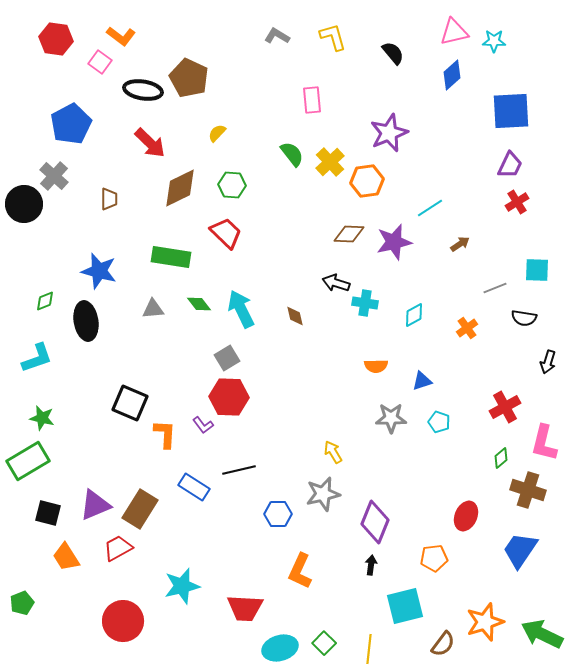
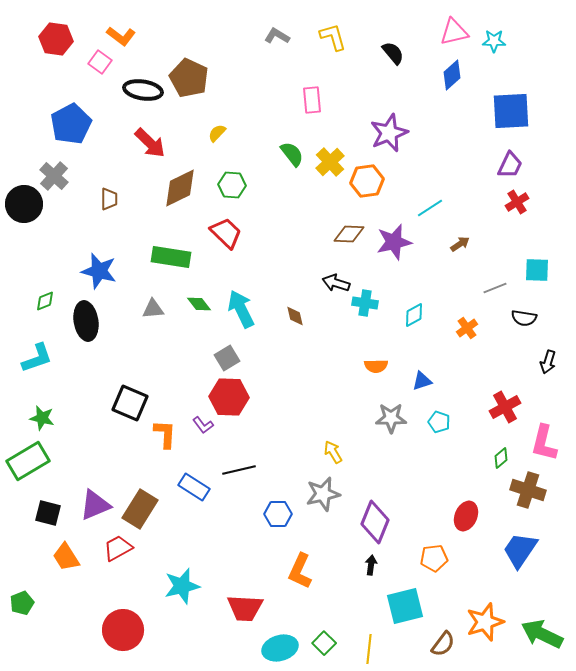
red circle at (123, 621): moved 9 px down
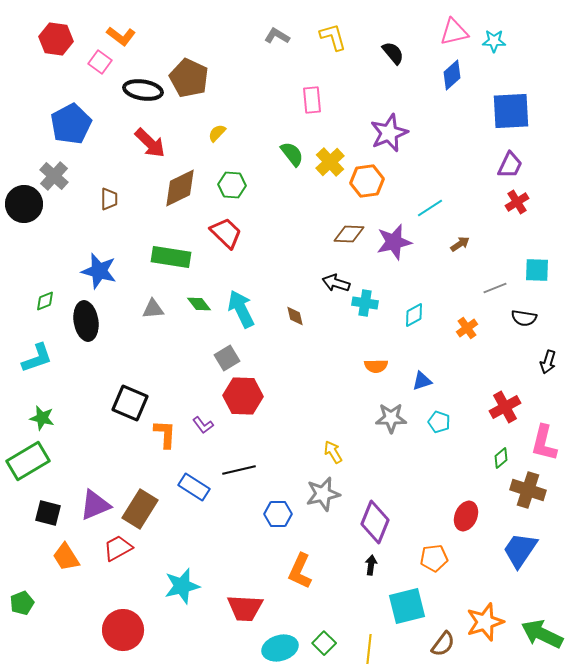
red hexagon at (229, 397): moved 14 px right, 1 px up
cyan square at (405, 606): moved 2 px right
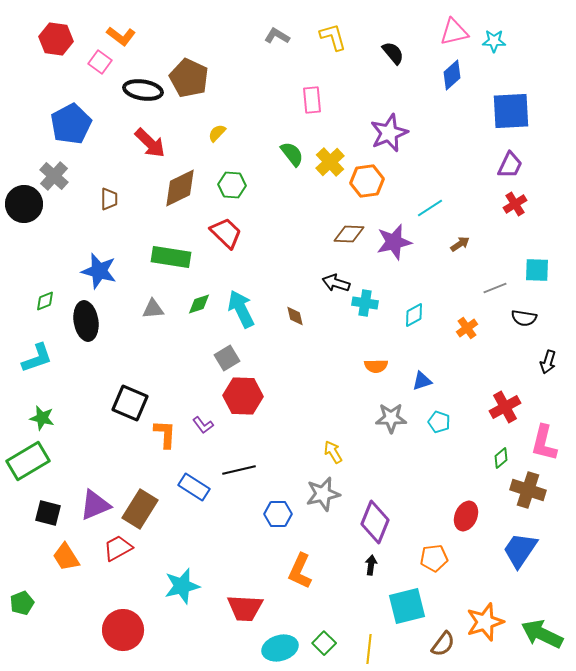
red cross at (517, 202): moved 2 px left, 2 px down
green diamond at (199, 304): rotated 70 degrees counterclockwise
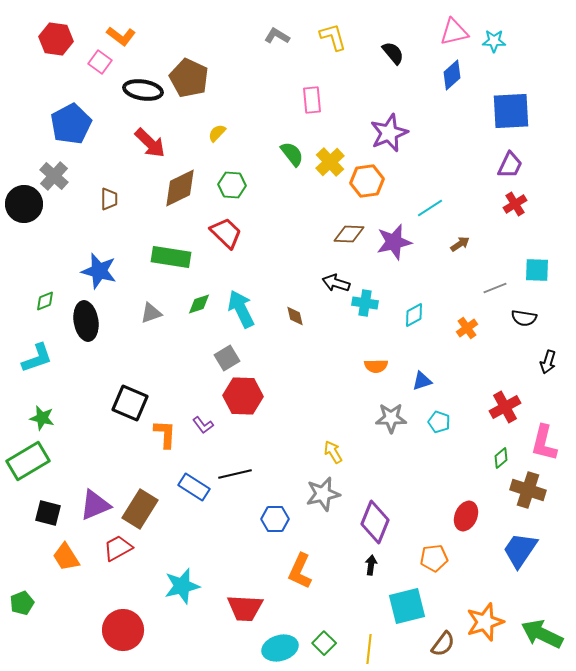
gray triangle at (153, 309): moved 2 px left, 4 px down; rotated 15 degrees counterclockwise
black line at (239, 470): moved 4 px left, 4 px down
blue hexagon at (278, 514): moved 3 px left, 5 px down
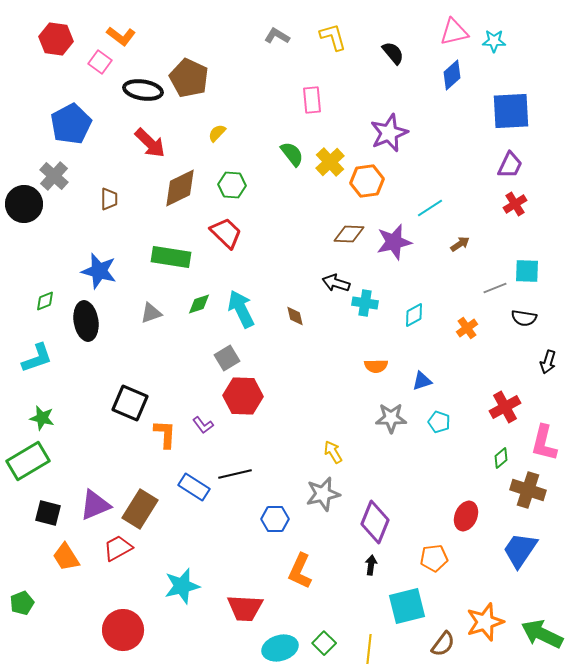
cyan square at (537, 270): moved 10 px left, 1 px down
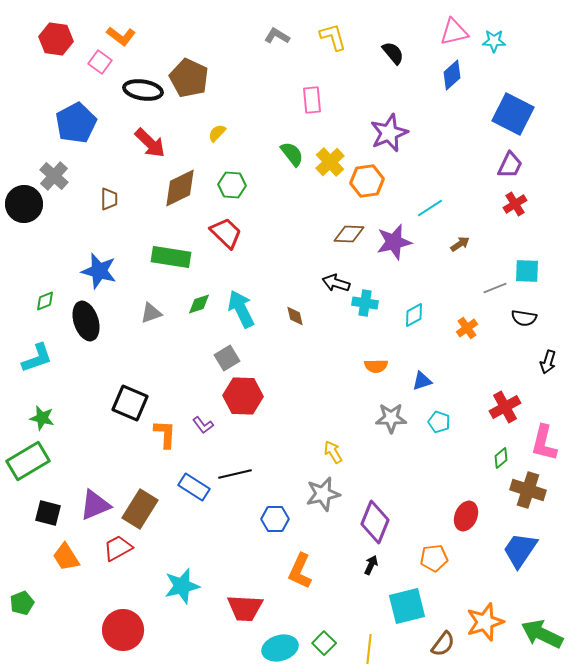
blue square at (511, 111): moved 2 px right, 3 px down; rotated 30 degrees clockwise
blue pentagon at (71, 124): moved 5 px right, 1 px up
black ellipse at (86, 321): rotated 9 degrees counterclockwise
black arrow at (371, 565): rotated 18 degrees clockwise
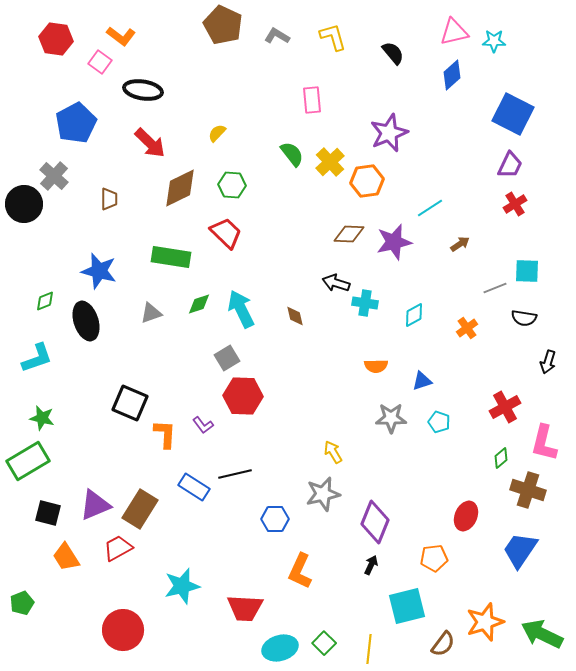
brown pentagon at (189, 78): moved 34 px right, 53 px up
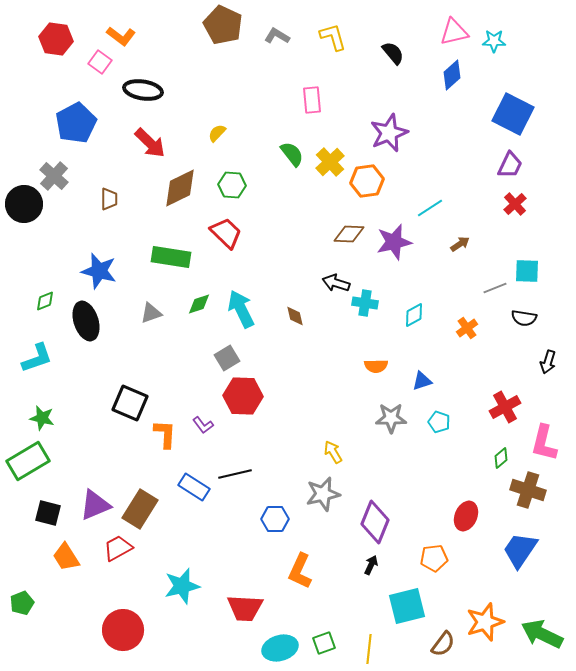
red cross at (515, 204): rotated 10 degrees counterclockwise
green square at (324, 643): rotated 25 degrees clockwise
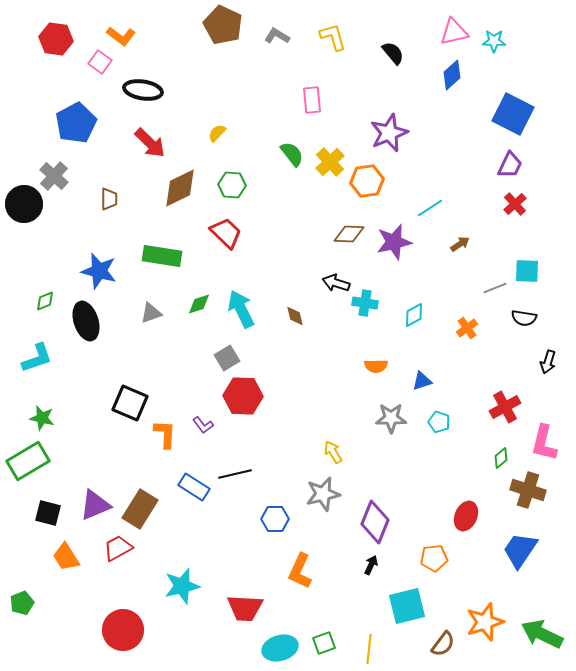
green rectangle at (171, 257): moved 9 px left, 1 px up
